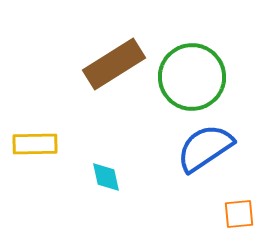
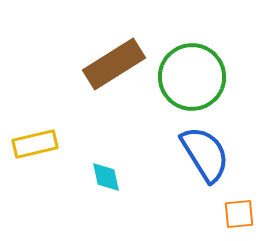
yellow rectangle: rotated 12 degrees counterclockwise
blue semicircle: moved 6 px down; rotated 92 degrees clockwise
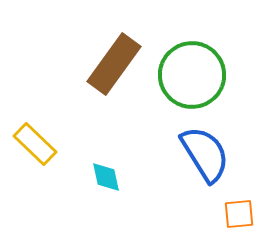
brown rectangle: rotated 22 degrees counterclockwise
green circle: moved 2 px up
yellow rectangle: rotated 57 degrees clockwise
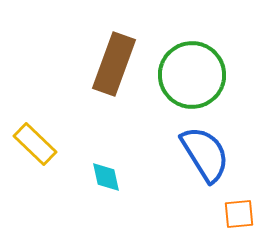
brown rectangle: rotated 16 degrees counterclockwise
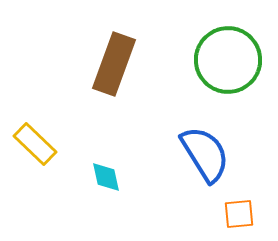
green circle: moved 36 px right, 15 px up
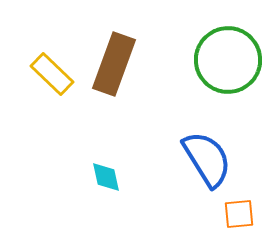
yellow rectangle: moved 17 px right, 70 px up
blue semicircle: moved 2 px right, 5 px down
